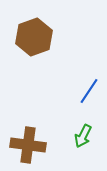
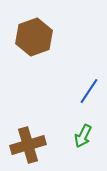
brown cross: rotated 24 degrees counterclockwise
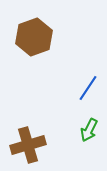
blue line: moved 1 px left, 3 px up
green arrow: moved 6 px right, 6 px up
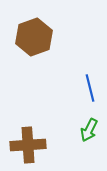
blue line: moved 2 px right; rotated 48 degrees counterclockwise
brown cross: rotated 12 degrees clockwise
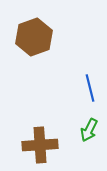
brown cross: moved 12 px right
